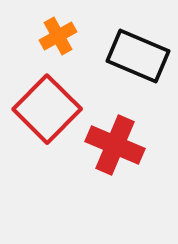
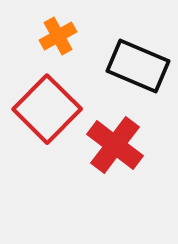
black rectangle: moved 10 px down
red cross: rotated 14 degrees clockwise
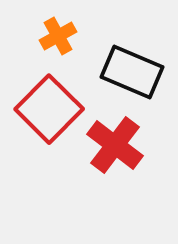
black rectangle: moved 6 px left, 6 px down
red square: moved 2 px right
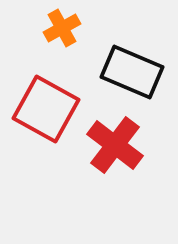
orange cross: moved 4 px right, 8 px up
red square: moved 3 px left; rotated 16 degrees counterclockwise
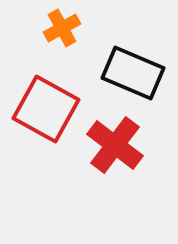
black rectangle: moved 1 px right, 1 px down
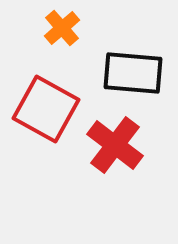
orange cross: rotated 12 degrees counterclockwise
black rectangle: rotated 18 degrees counterclockwise
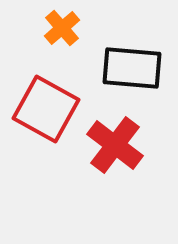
black rectangle: moved 1 px left, 5 px up
